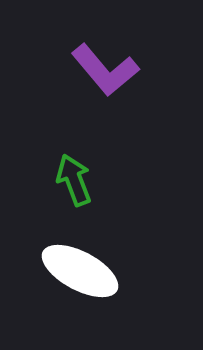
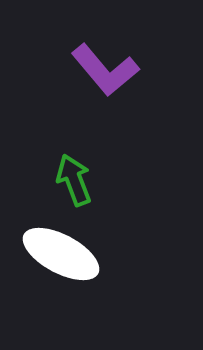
white ellipse: moved 19 px left, 17 px up
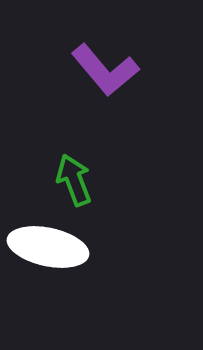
white ellipse: moved 13 px left, 7 px up; rotated 16 degrees counterclockwise
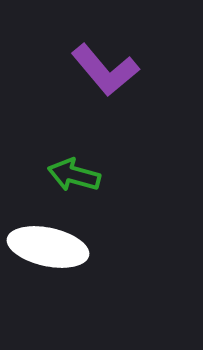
green arrow: moved 5 px up; rotated 54 degrees counterclockwise
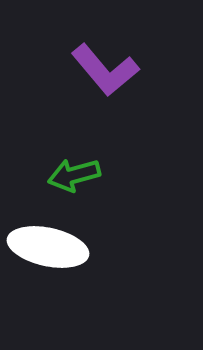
green arrow: rotated 30 degrees counterclockwise
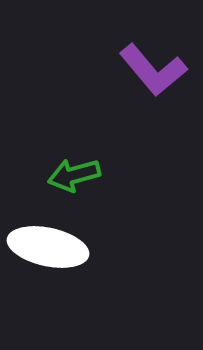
purple L-shape: moved 48 px right
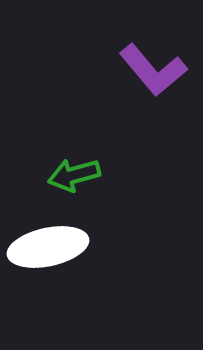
white ellipse: rotated 24 degrees counterclockwise
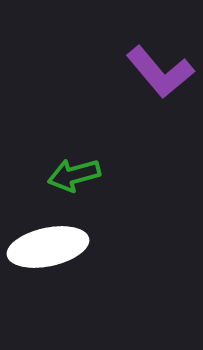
purple L-shape: moved 7 px right, 2 px down
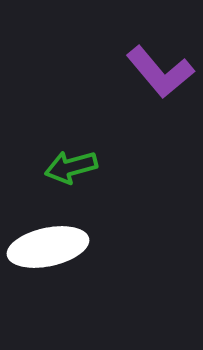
green arrow: moved 3 px left, 8 px up
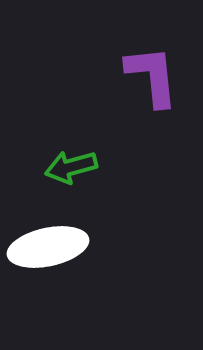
purple L-shape: moved 8 px left, 4 px down; rotated 146 degrees counterclockwise
